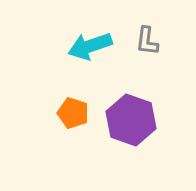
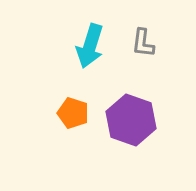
gray L-shape: moved 4 px left, 2 px down
cyan arrow: rotated 54 degrees counterclockwise
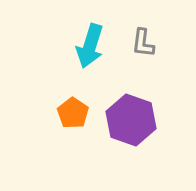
orange pentagon: rotated 16 degrees clockwise
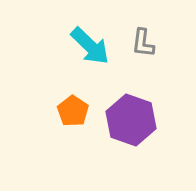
cyan arrow: rotated 63 degrees counterclockwise
orange pentagon: moved 2 px up
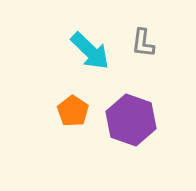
cyan arrow: moved 5 px down
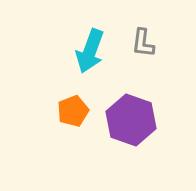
cyan arrow: rotated 66 degrees clockwise
orange pentagon: rotated 16 degrees clockwise
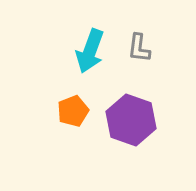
gray L-shape: moved 4 px left, 5 px down
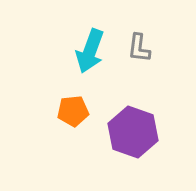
orange pentagon: rotated 16 degrees clockwise
purple hexagon: moved 2 px right, 12 px down
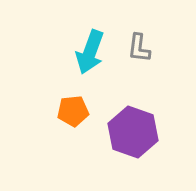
cyan arrow: moved 1 px down
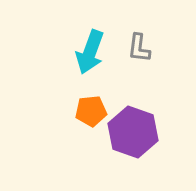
orange pentagon: moved 18 px right
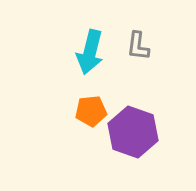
gray L-shape: moved 1 px left, 2 px up
cyan arrow: rotated 6 degrees counterclockwise
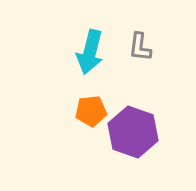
gray L-shape: moved 2 px right, 1 px down
